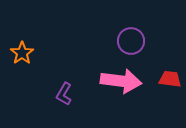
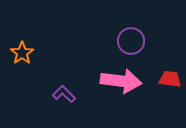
purple L-shape: rotated 105 degrees clockwise
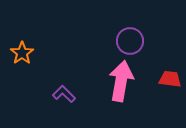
purple circle: moved 1 px left
pink arrow: rotated 87 degrees counterclockwise
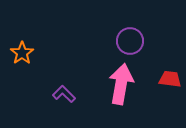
pink arrow: moved 3 px down
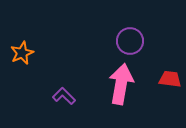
orange star: rotated 10 degrees clockwise
purple L-shape: moved 2 px down
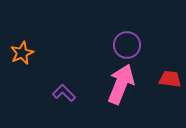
purple circle: moved 3 px left, 4 px down
pink arrow: rotated 12 degrees clockwise
purple L-shape: moved 3 px up
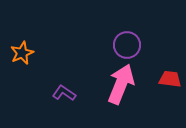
purple L-shape: rotated 10 degrees counterclockwise
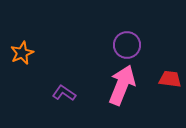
pink arrow: moved 1 px right, 1 px down
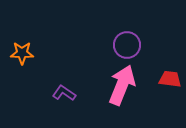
orange star: rotated 25 degrees clockwise
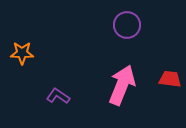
purple circle: moved 20 px up
purple L-shape: moved 6 px left, 3 px down
